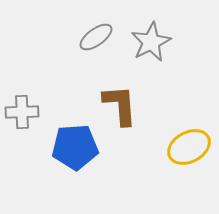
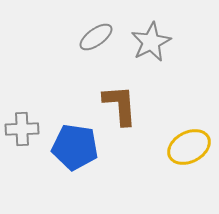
gray cross: moved 17 px down
blue pentagon: rotated 12 degrees clockwise
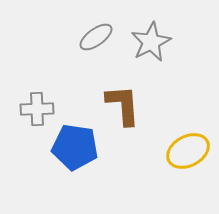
brown L-shape: moved 3 px right
gray cross: moved 15 px right, 20 px up
yellow ellipse: moved 1 px left, 4 px down
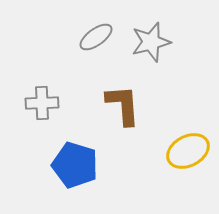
gray star: rotated 12 degrees clockwise
gray cross: moved 5 px right, 6 px up
blue pentagon: moved 18 px down; rotated 9 degrees clockwise
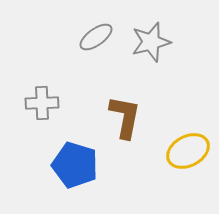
brown L-shape: moved 2 px right, 12 px down; rotated 15 degrees clockwise
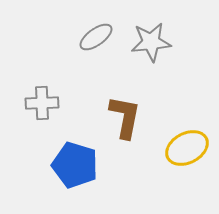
gray star: rotated 9 degrees clockwise
yellow ellipse: moved 1 px left, 3 px up
